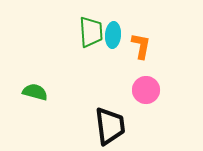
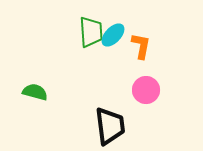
cyan ellipse: rotated 40 degrees clockwise
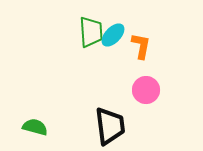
green semicircle: moved 35 px down
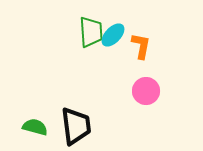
pink circle: moved 1 px down
black trapezoid: moved 34 px left
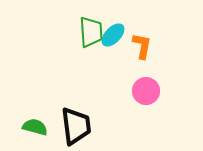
orange L-shape: moved 1 px right
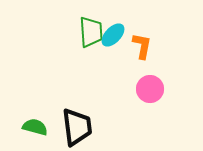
pink circle: moved 4 px right, 2 px up
black trapezoid: moved 1 px right, 1 px down
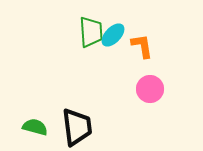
orange L-shape: rotated 20 degrees counterclockwise
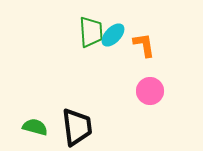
orange L-shape: moved 2 px right, 1 px up
pink circle: moved 2 px down
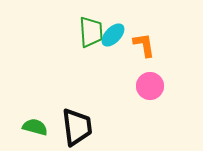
pink circle: moved 5 px up
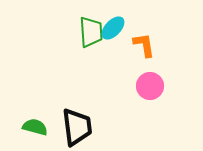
cyan ellipse: moved 7 px up
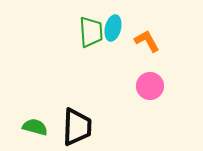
cyan ellipse: rotated 30 degrees counterclockwise
orange L-shape: moved 3 px right, 4 px up; rotated 20 degrees counterclockwise
black trapezoid: rotated 9 degrees clockwise
